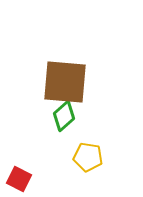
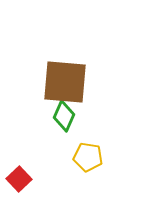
green diamond: rotated 24 degrees counterclockwise
red square: rotated 20 degrees clockwise
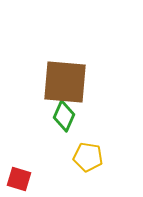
red square: rotated 30 degrees counterclockwise
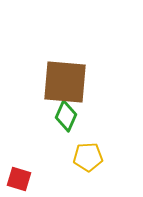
green diamond: moved 2 px right
yellow pentagon: rotated 12 degrees counterclockwise
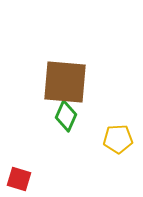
yellow pentagon: moved 30 px right, 18 px up
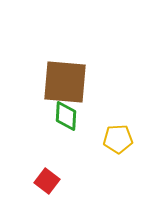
green diamond: rotated 20 degrees counterclockwise
red square: moved 28 px right, 2 px down; rotated 20 degrees clockwise
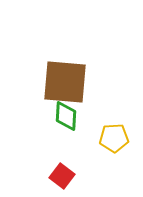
yellow pentagon: moved 4 px left, 1 px up
red square: moved 15 px right, 5 px up
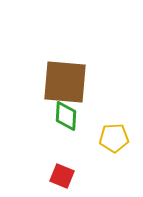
red square: rotated 15 degrees counterclockwise
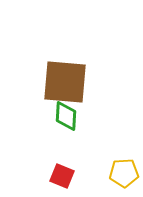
yellow pentagon: moved 10 px right, 35 px down
